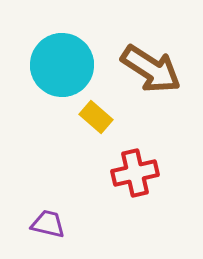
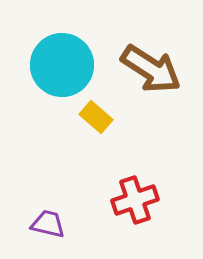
red cross: moved 27 px down; rotated 6 degrees counterclockwise
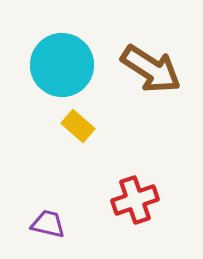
yellow rectangle: moved 18 px left, 9 px down
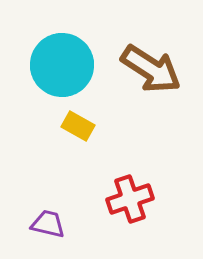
yellow rectangle: rotated 12 degrees counterclockwise
red cross: moved 5 px left, 1 px up
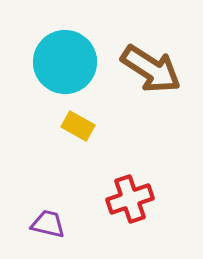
cyan circle: moved 3 px right, 3 px up
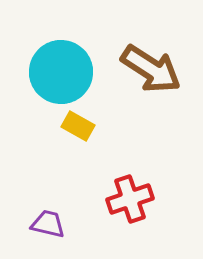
cyan circle: moved 4 px left, 10 px down
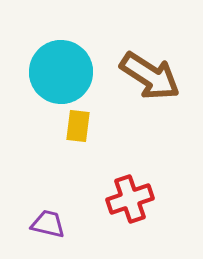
brown arrow: moved 1 px left, 7 px down
yellow rectangle: rotated 68 degrees clockwise
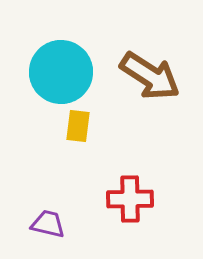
red cross: rotated 18 degrees clockwise
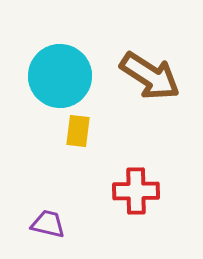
cyan circle: moved 1 px left, 4 px down
yellow rectangle: moved 5 px down
red cross: moved 6 px right, 8 px up
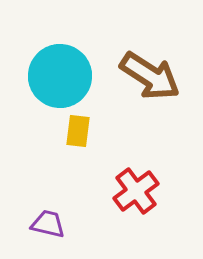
red cross: rotated 36 degrees counterclockwise
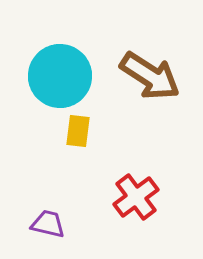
red cross: moved 6 px down
